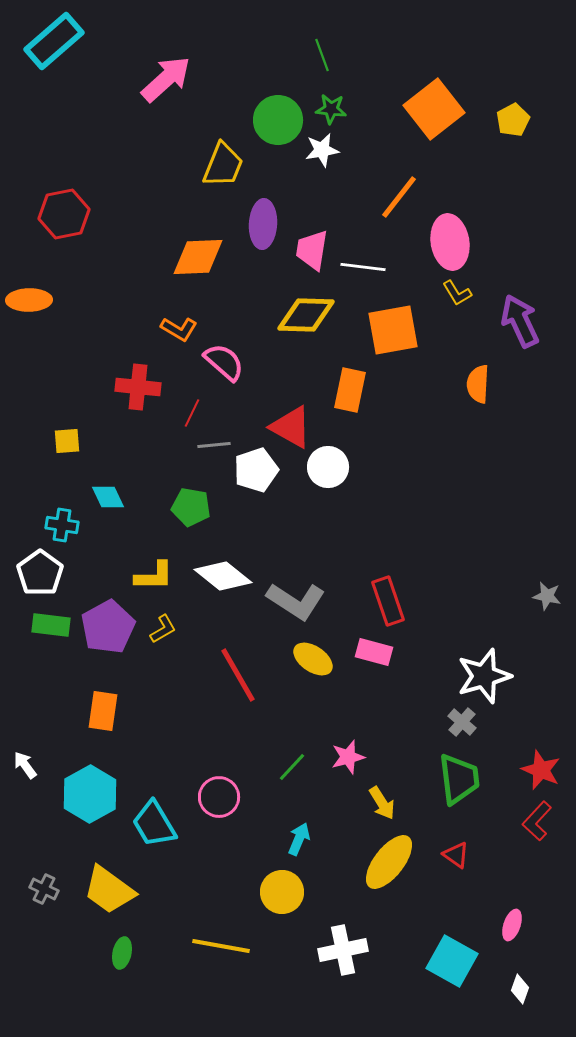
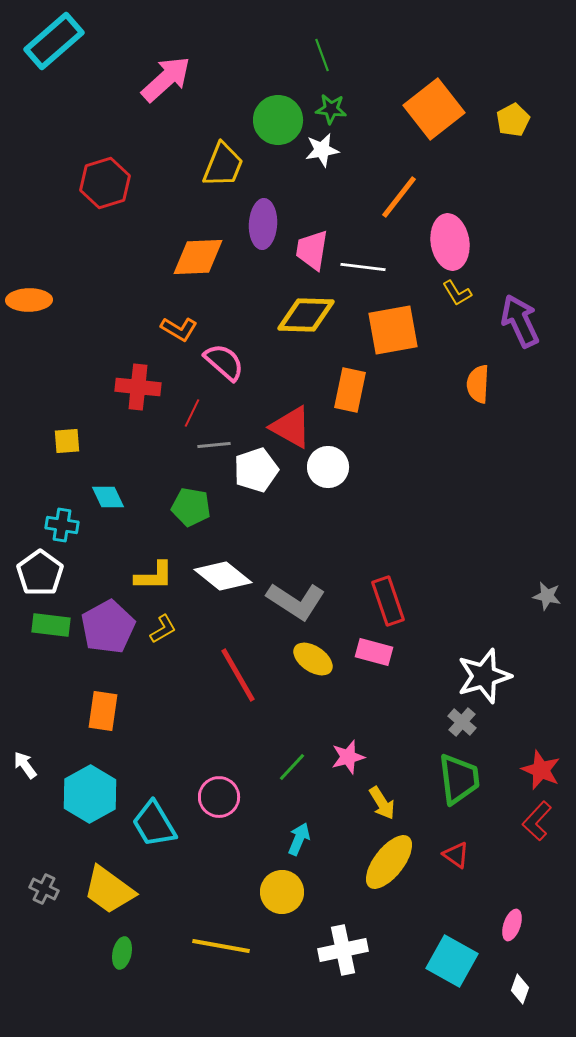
red hexagon at (64, 214): moved 41 px right, 31 px up; rotated 6 degrees counterclockwise
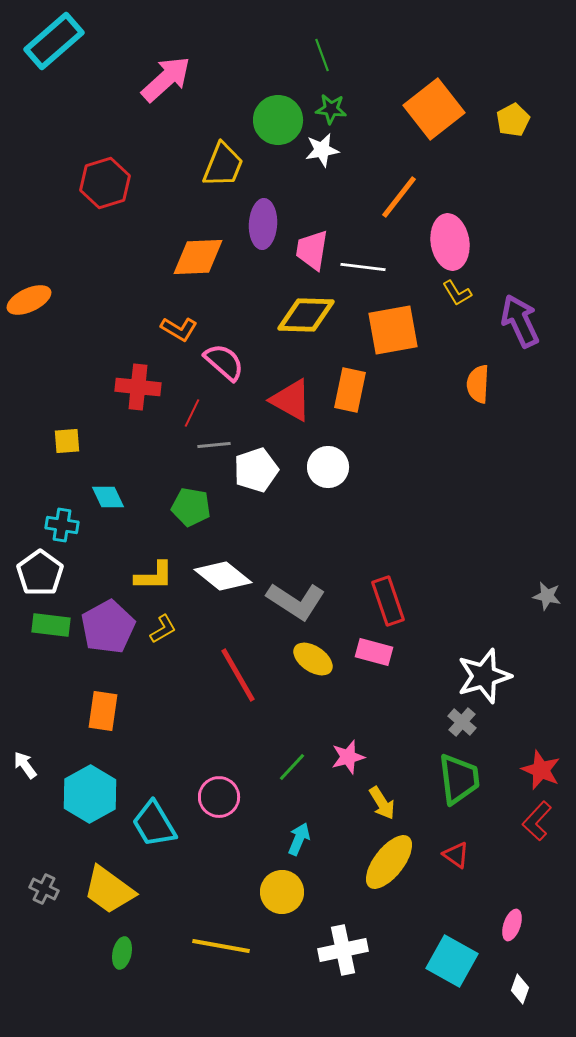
orange ellipse at (29, 300): rotated 24 degrees counterclockwise
red triangle at (291, 427): moved 27 px up
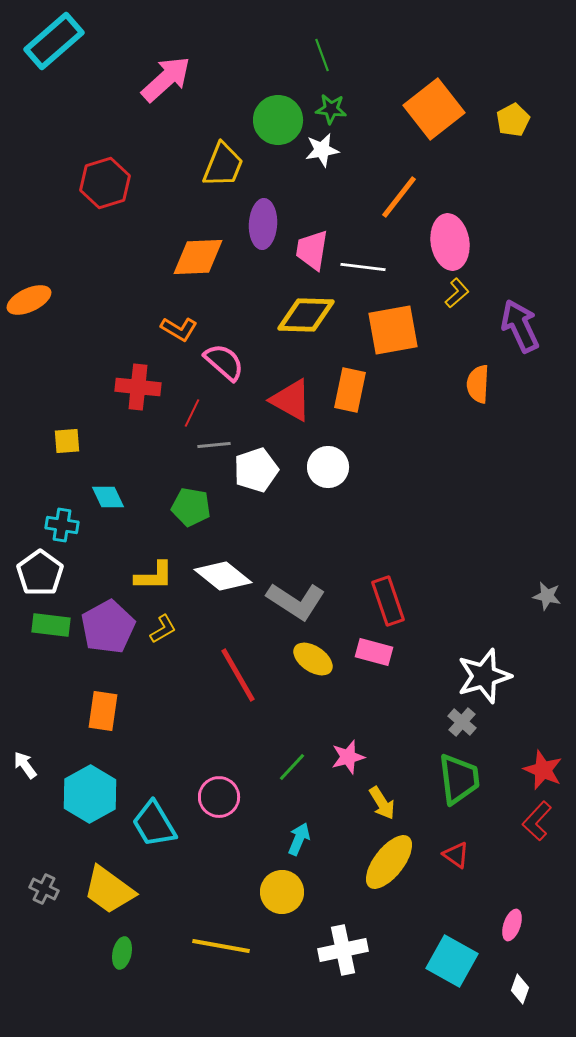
yellow L-shape at (457, 293): rotated 100 degrees counterclockwise
purple arrow at (520, 321): moved 5 px down
red star at (541, 770): moved 2 px right
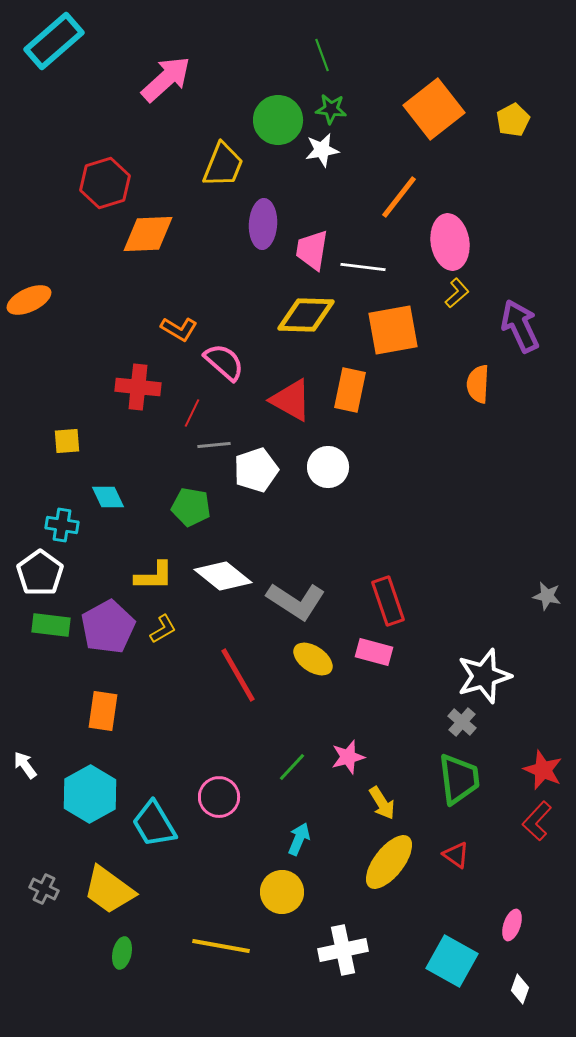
orange diamond at (198, 257): moved 50 px left, 23 px up
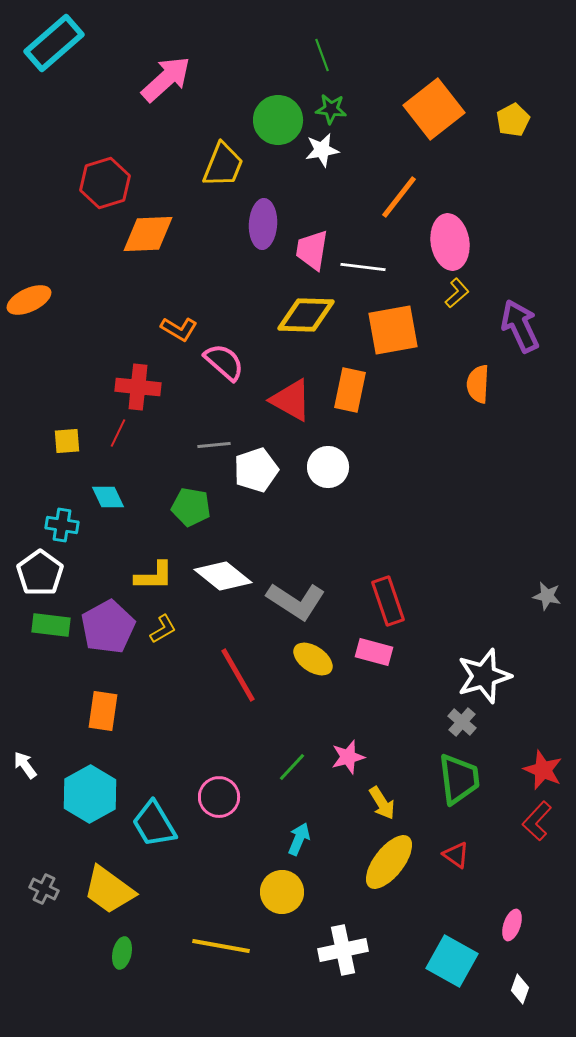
cyan rectangle at (54, 41): moved 2 px down
red line at (192, 413): moved 74 px left, 20 px down
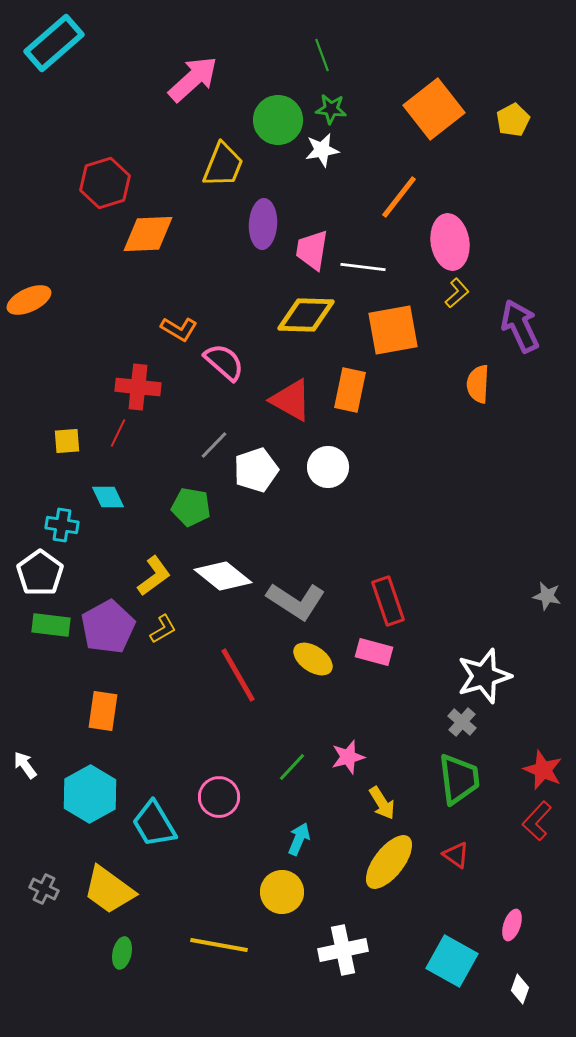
pink arrow at (166, 79): moved 27 px right
gray line at (214, 445): rotated 40 degrees counterclockwise
yellow L-shape at (154, 576): rotated 36 degrees counterclockwise
yellow line at (221, 946): moved 2 px left, 1 px up
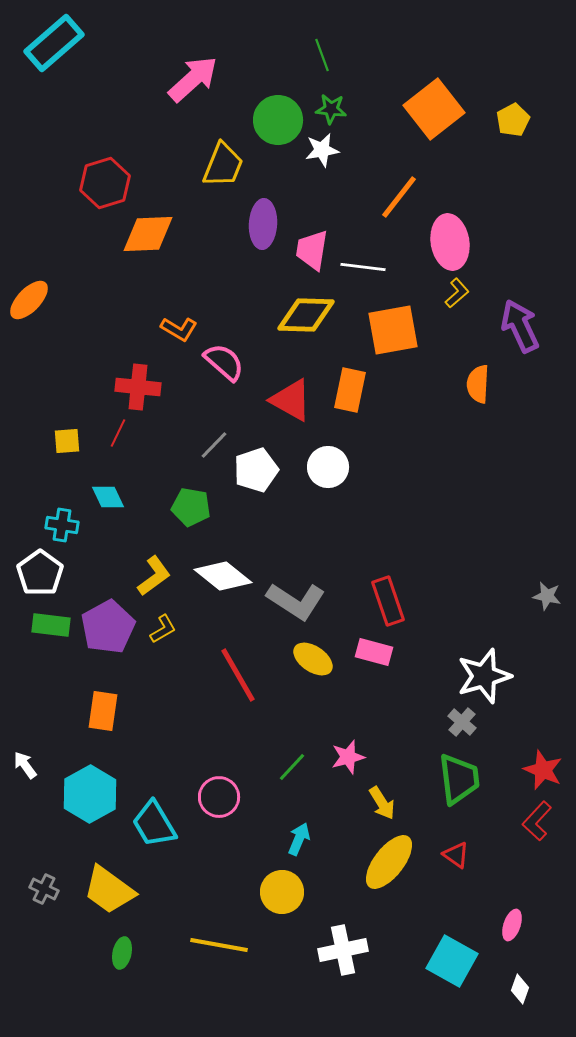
orange ellipse at (29, 300): rotated 21 degrees counterclockwise
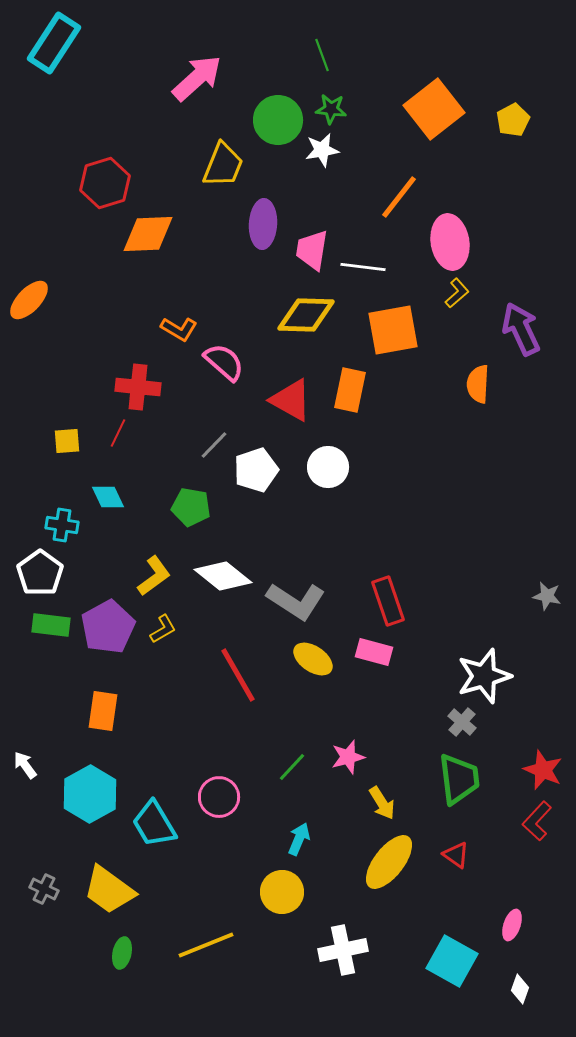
cyan rectangle at (54, 43): rotated 16 degrees counterclockwise
pink arrow at (193, 79): moved 4 px right, 1 px up
purple arrow at (520, 326): moved 1 px right, 3 px down
yellow line at (219, 945): moved 13 px left; rotated 32 degrees counterclockwise
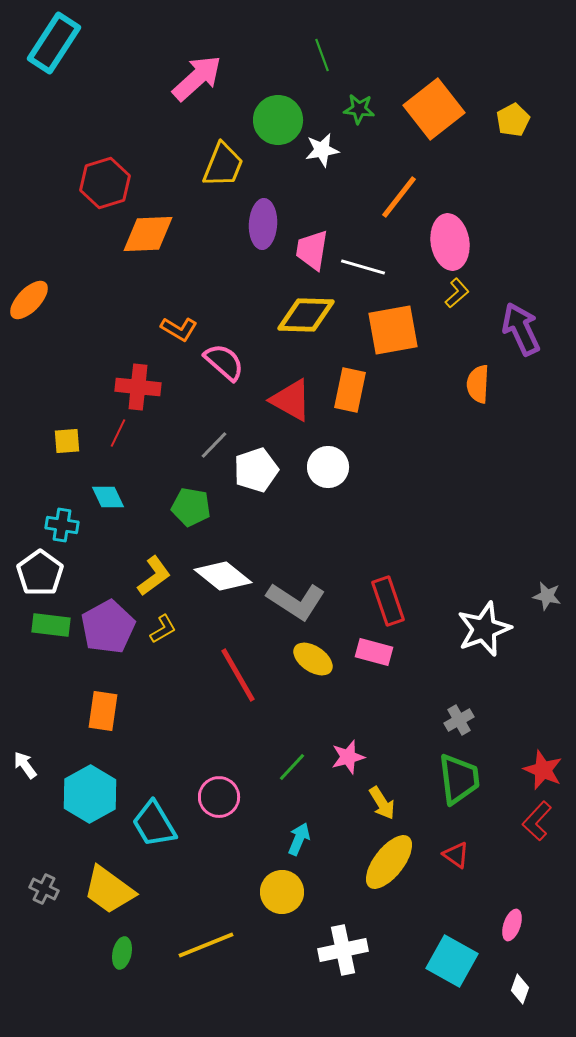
green star at (331, 109): moved 28 px right
white line at (363, 267): rotated 9 degrees clockwise
white star at (484, 676): moved 47 px up; rotated 4 degrees counterclockwise
gray cross at (462, 722): moved 3 px left, 2 px up; rotated 20 degrees clockwise
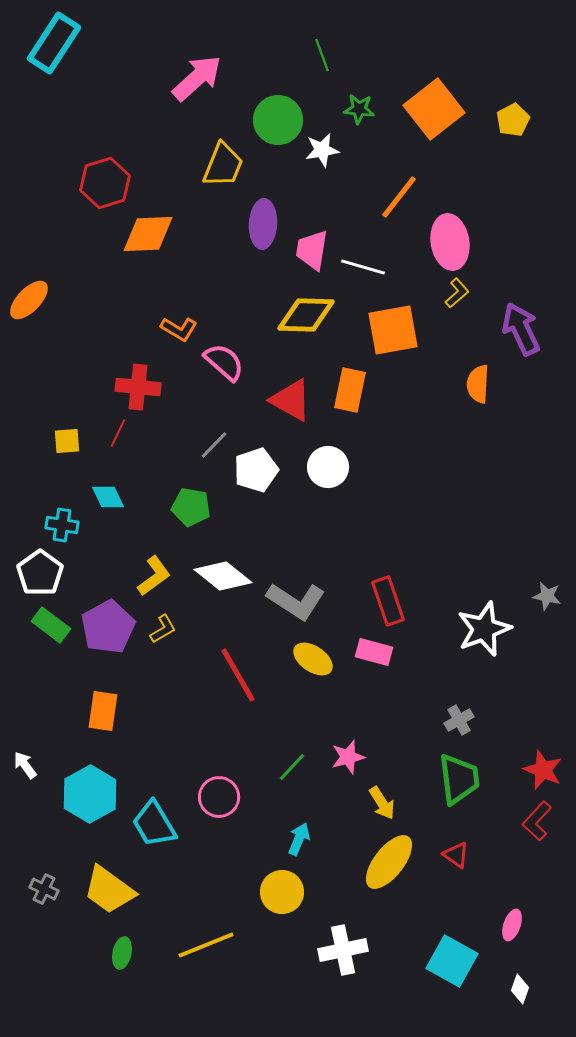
green rectangle at (51, 625): rotated 30 degrees clockwise
